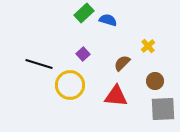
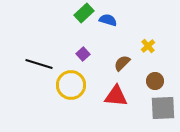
yellow circle: moved 1 px right
gray square: moved 1 px up
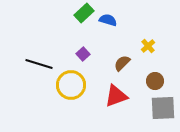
red triangle: rotated 25 degrees counterclockwise
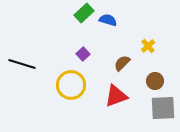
black line: moved 17 px left
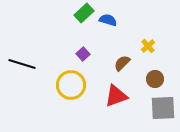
brown circle: moved 2 px up
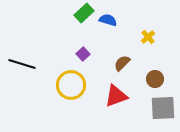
yellow cross: moved 9 px up
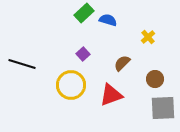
red triangle: moved 5 px left, 1 px up
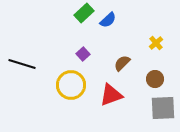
blue semicircle: rotated 120 degrees clockwise
yellow cross: moved 8 px right, 6 px down
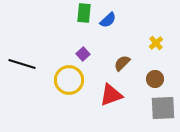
green rectangle: rotated 42 degrees counterclockwise
yellow circle: moved 2 px left, 5 px up
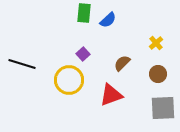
brown circle: moved 3 px right, 5 px up
